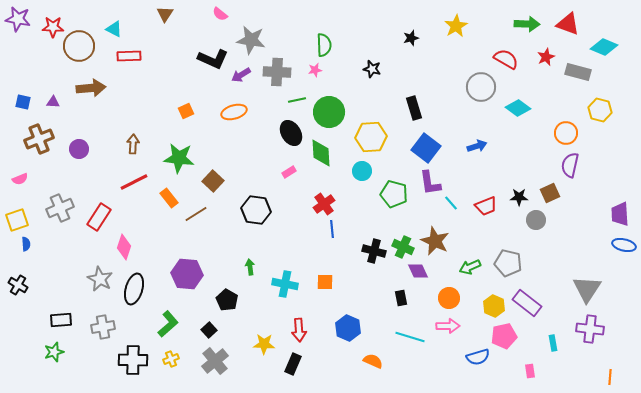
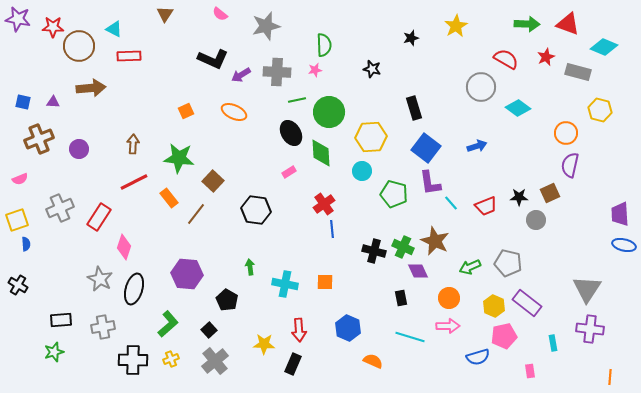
gray star at (251, 40): moved 15 px right, 14 px up; rotated 24 degrees counterclockwise
orange ellipse at (234, 112): rotated 40 degrees clockwise
brown line at (196, 214): rotated 20 degrees counterclockwise
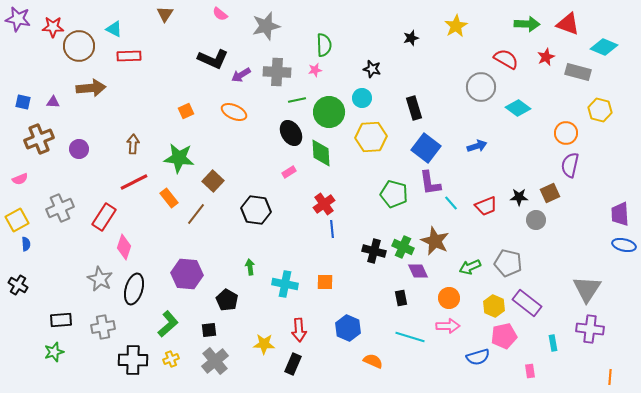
cyan circle at (362, 171): moved 73 px up
red rectangle at (99, 217): moved 5 px right
yellow square at (17, 220): rotated 10 degrees counterclockwise
black square at (209, 330): rotated 35 degrees clockwise
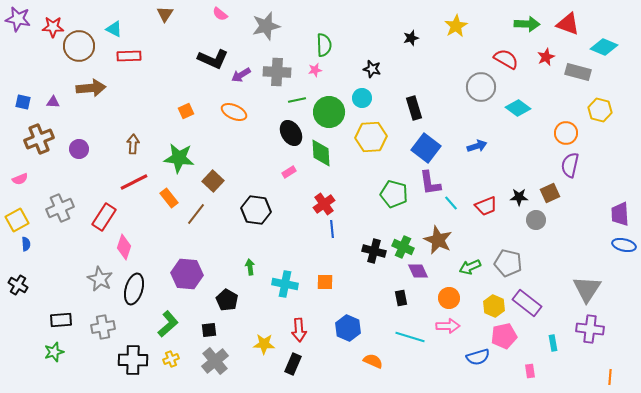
brown star at (435, 241): moved 3 px right, 1 px up
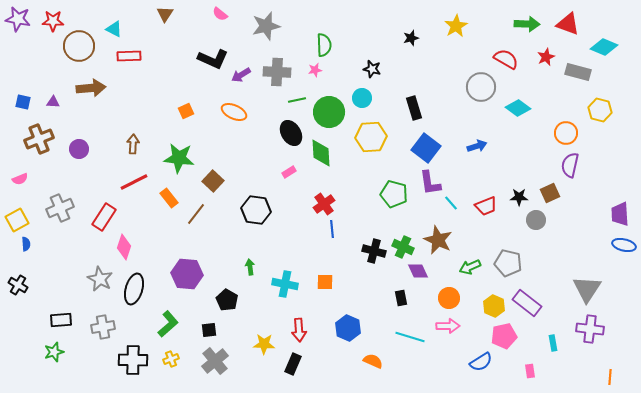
red star at (53, 27): moved 6 px up
blue semicircle at (478, 357): moved 3 px right, 5 px down; rotated 15 degrees counterclockwise
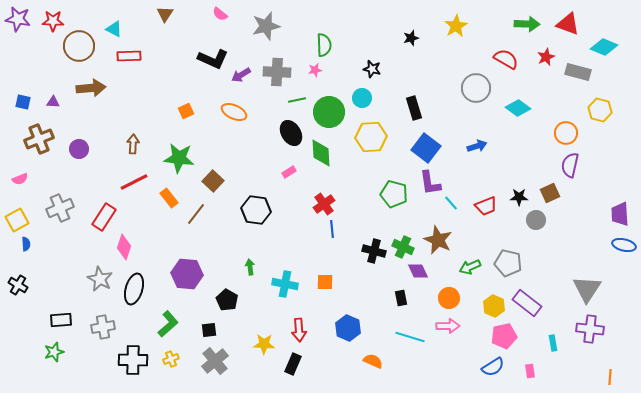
gray circle at (481, 87): moved 5 px left, 1 px down
blue semicircle at (481, 362): moved 12 px right, 5 px down
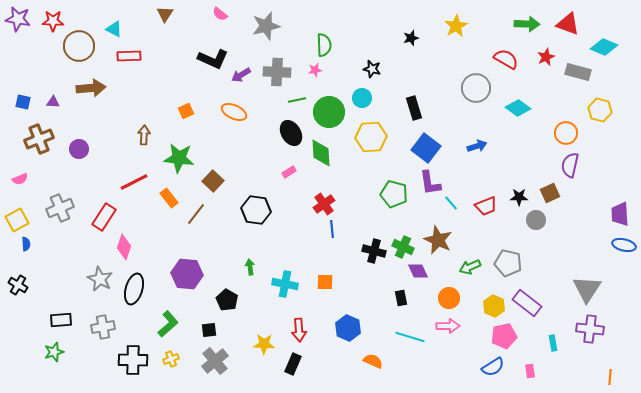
brown arrow at (133, 144): moved 11 px right, 9 px up
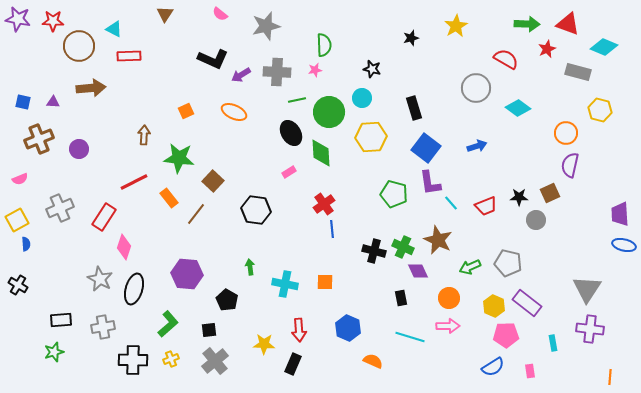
red star at (546, 57): moved 1 px right, 8 px up
pink pentagon at (504, 336): moved 2 px right, 1 px up; rotated 10 degrees clockwise
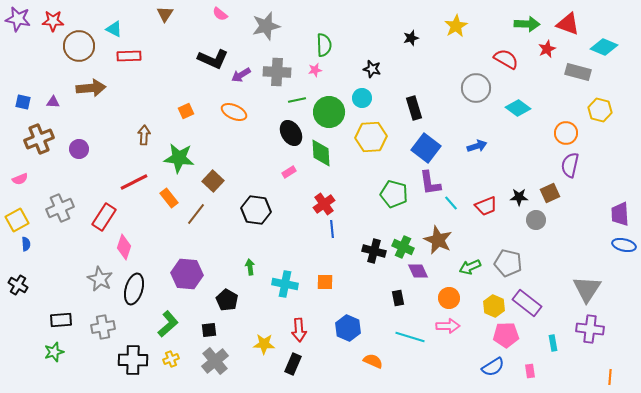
black rectangle at (401, 298): moved 3 px left
